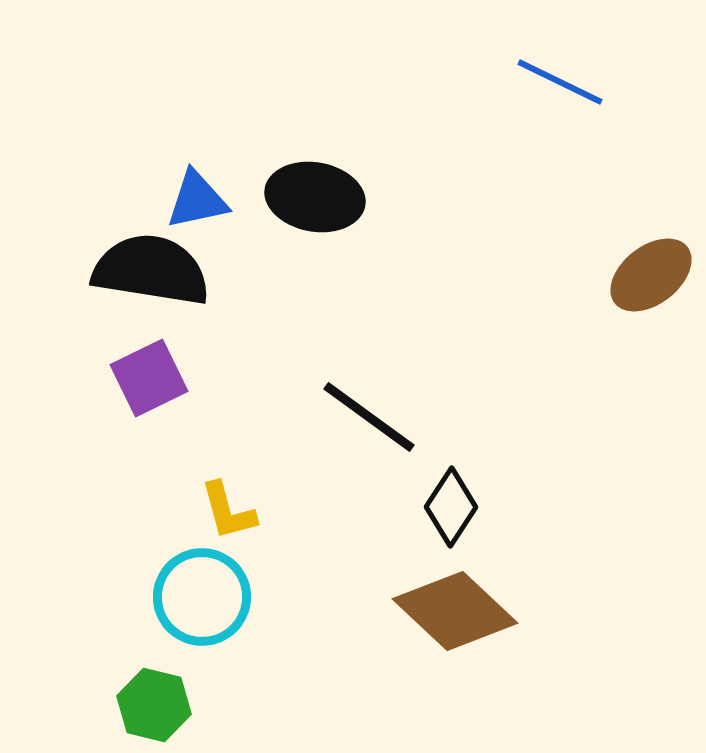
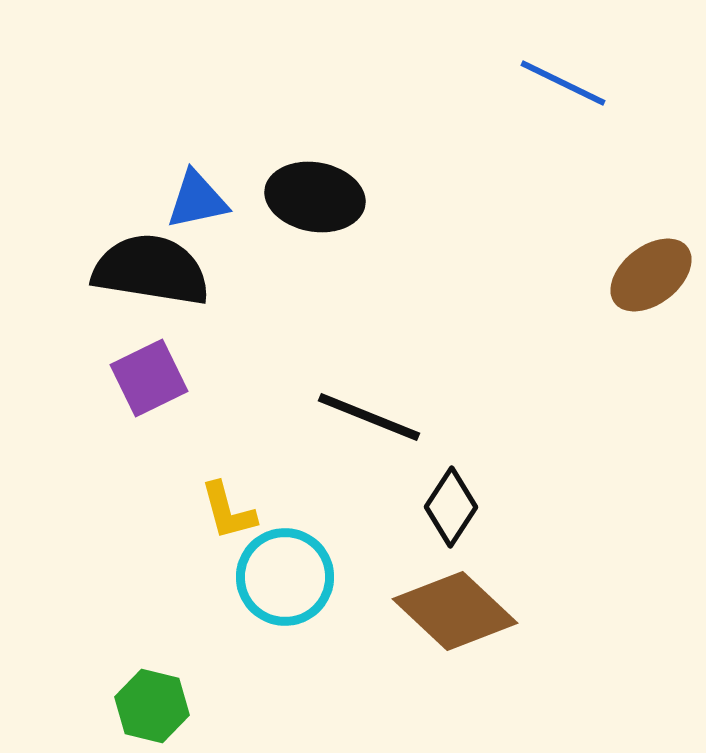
blue line: moved 3 px right, 1 px down
black line: rotated 14 degrees counterclockwise
cyan circle: moved 83 px right, 20 px up
green hexagon: moved 2 px left, 1 px down
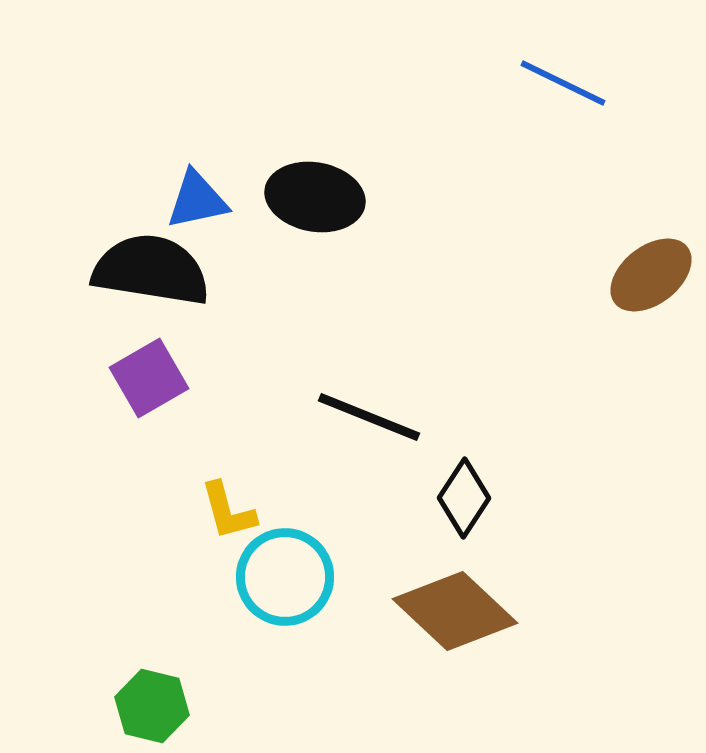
purple square: rotated 4 degrees counterclockwise
black diamond: moved 13 px right, 9 px up
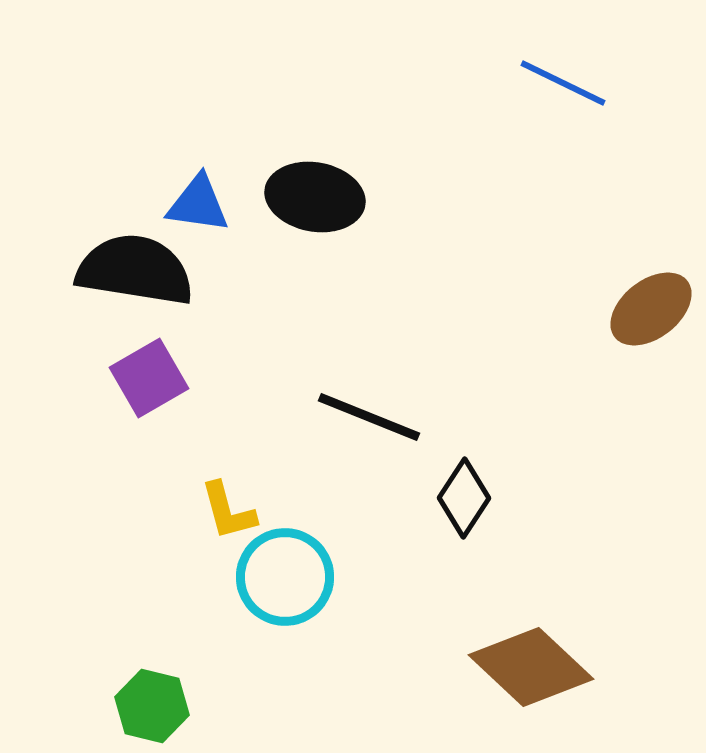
blue triangle: moved 1 px right, 4 px down; rotated 20 degrees clockwise
black semicircle: moved 16 px left
brown ellipse: moved 34 px down
brown diamond: moved 76 px right, 56 px down
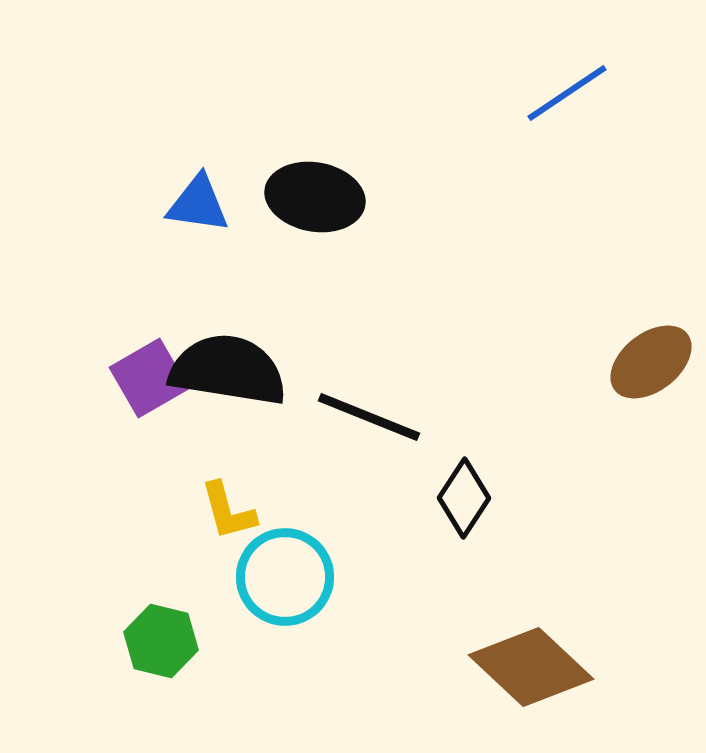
blue line: moved 4 px right, 10 px down; rotated 60 degrees counterclockwise
black semicircle: moved 93 px right, 100 px down
brown ellipse: moved 53 px down
green hexagon: moved 9 px right, 65 px up
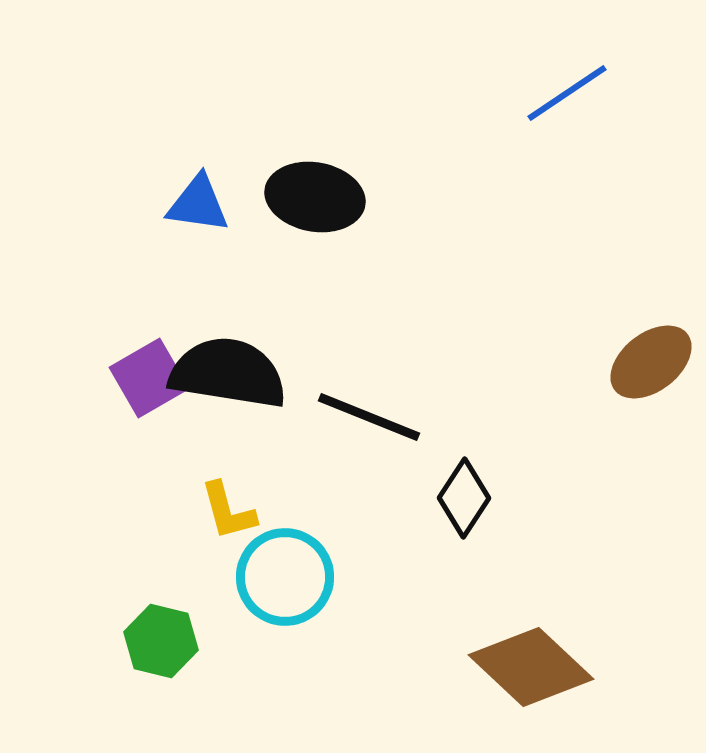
black semicircle: moved 3 px down
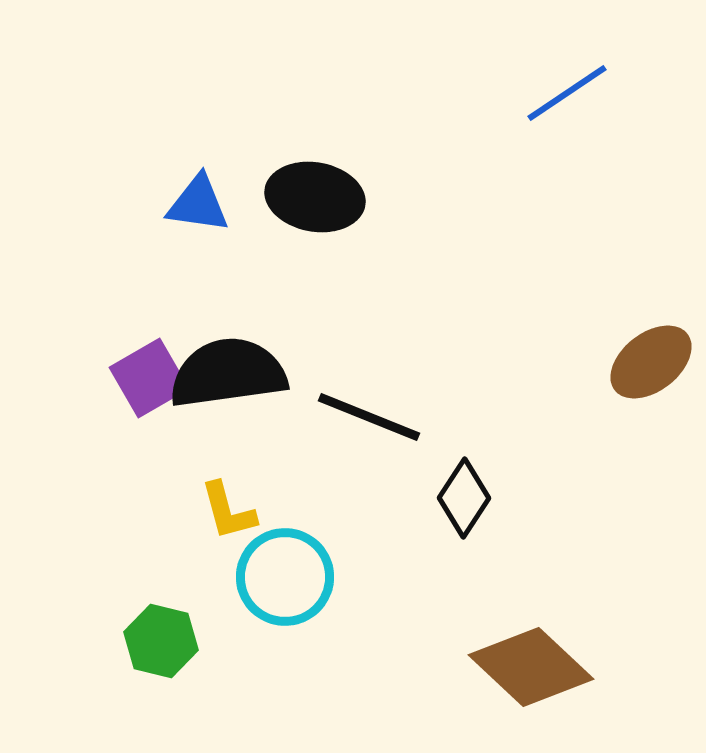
black semicircle: rotated 17 degrees counterclockwise
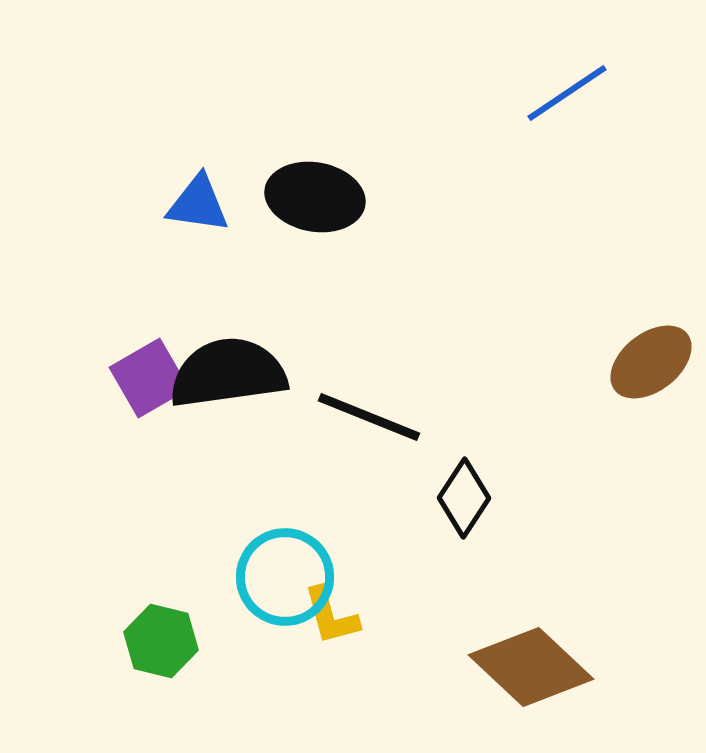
yellow L-shape: moved 103 px right, 105 px down
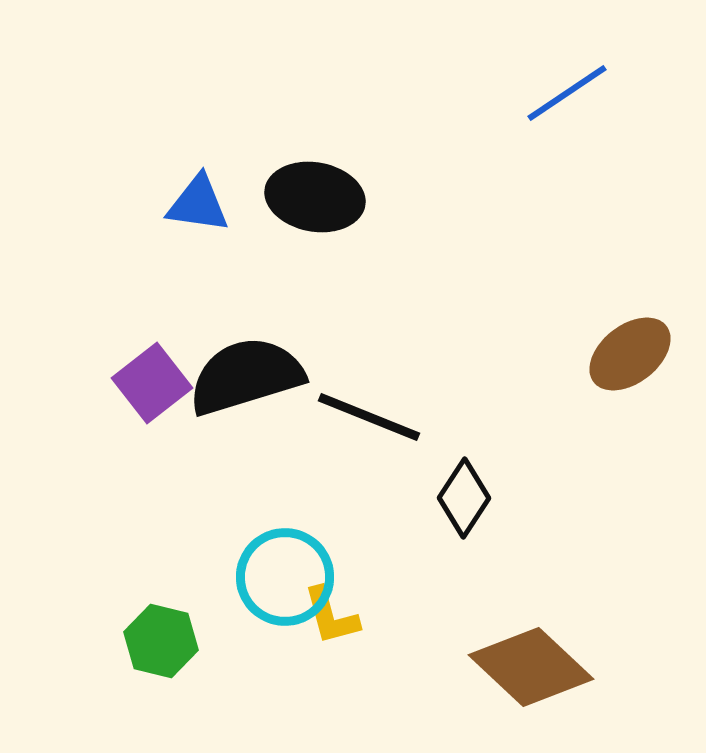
brown ellipse: moved 21 px left, 8 px up
black semicircle: moved 18 px right, 3 px down; rotated 9 degrees counterclockwise
purple square: moved 3 px right, 5 px down; rotated 8 degrees counterclockwise
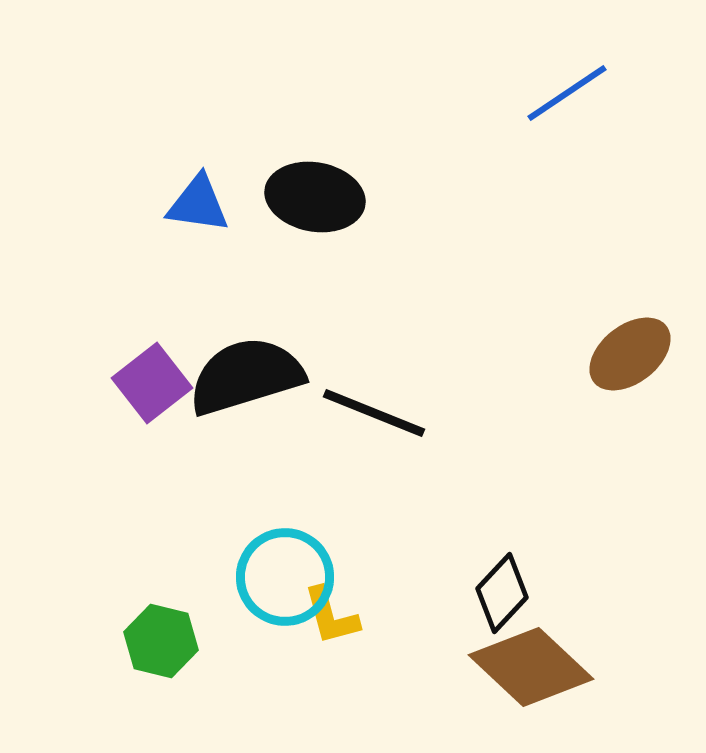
black line: moved 5 px right, 4 px up
black diamond: moved 38 px right, 95 px down; rotated 10 degrees clockwise
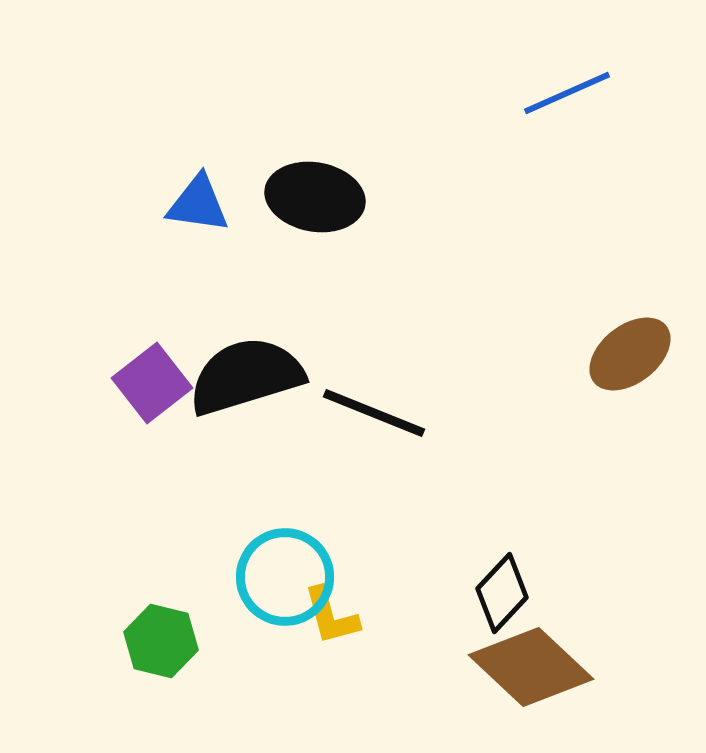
blue line: rotated 10 degrees clockwise
